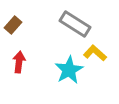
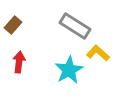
gray rectangle: moved 2 px down
yellow L-shape: moved 3 px right
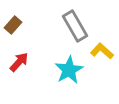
gray rectangle: rotated 28 degrees clockwise
yellow L-shape: moved 4 px right, 2 px up
red arrow: rotated 35 degrees clockwise
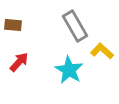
brown rectangle: rotated 54 degrees clockwise
cyan star: rotated 12 degrees counterclockwise
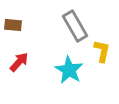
yellow L-shape: rotated 60 degrees clockwise
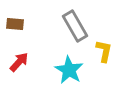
brown rectangle: moved 2 px right, 1 px up
yellow L-shape: moved 2 px right
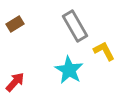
brown rectangle: rotated 36 degrees counterclockwise
yellow L-shape: rotated 40 degrees counterclockwise
red arrow: moved 4 px left, 20 px down
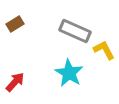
gray rectangle: moved 5 px down; rotated 36 degrees counterclockwise
yellow L-shape: moved 1 px up
cyan star: moved 3 px down
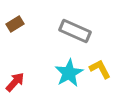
yellow L-shape: moved 4 px left, 19 px down
cyan star: rotated 12 degrees clockwise
